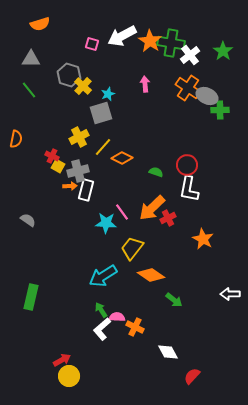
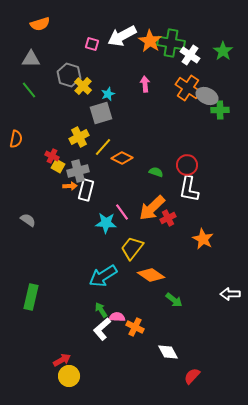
white cross at (190, 55): rotated 18 degrees counterclockwise
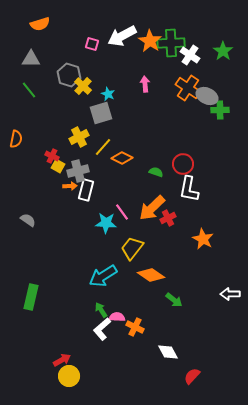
green cross at (171, 43): rotated 12 degrees counterclockwise
cyan star at (108, 94): rotated 24 degrees counterclockwise
red circle at (187, 165): moved 4 px left, 1 px up
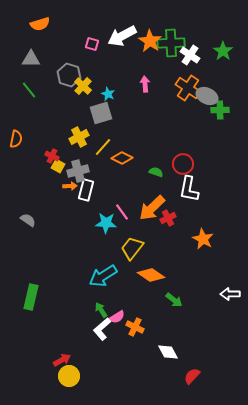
pink semicircle at (117, 317): rotated 147 degrees clockwise
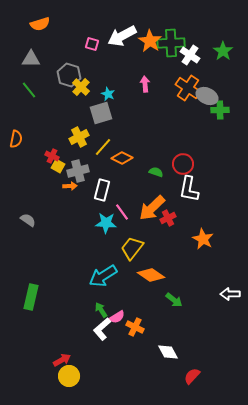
yellow cross at (83, 86): moved 2 px left, 1 px down
white rectangle at (86, 190): moved 16 px right
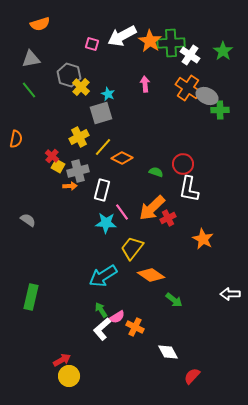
gray triangle at (31, 59): rotated 12 degrees counterclockwise
red cross at (52, 156): rotated 16 degrees clockwise
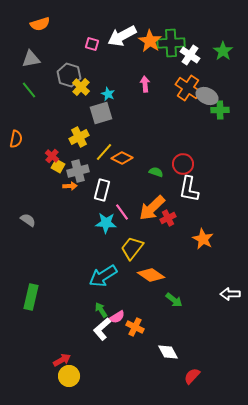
yellow line at (103, 147): moved 1 px right, 5 px down
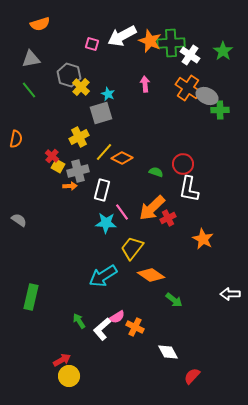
orange star at (150, 41): rotated 10 degrees counterclockwise
gray semicircle at (28, 220): moved 9 px left
green arrow at (101, 310): moved 22 px left, 11 px down
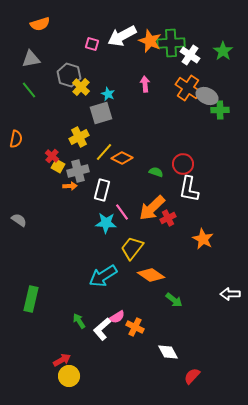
green rectangle at (31, 297): moved 2 px down
